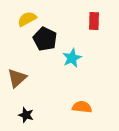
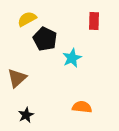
black star: rotated 28 degrees clockwise
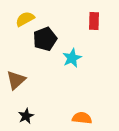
yellow semicircle: moved 2 px left
black pentagon: rotated 25 degrees clockwise
brown triangle: moved 1 px left, 2 px down
orange semicircle: moved 11 px down
black star: moved 1 px down
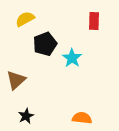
black pentagon: moved 5 px down
cyan star: rotated 12 degrees counterclockwise
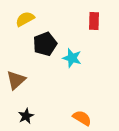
cyan star: rotated 18 degrees counterclockwise
orange semicircle: rotated 24 degrees clockwise
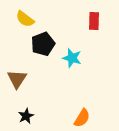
yellow semicircle: rotated 114 degrees counterclockwise
black pentagon: moved 2 px left
brown triangle: moved 1 px right, 1 px up; rotated 15 degrees counterclockwise
orange semicircle: rotated 90 degrees clockwise
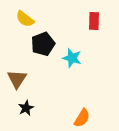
black star: moved 8 px up
